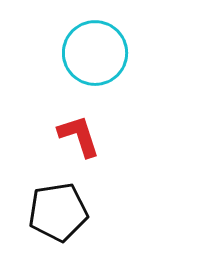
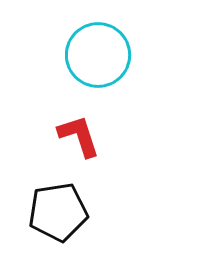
cyan circle: moved 3 px right, 2 px down
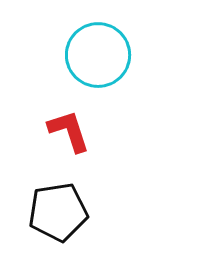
red L-shape: moved 10 px left, 5 px up
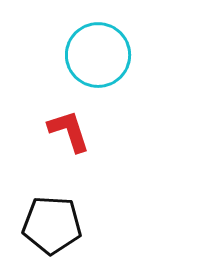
black pentagon: moved 6 px left, 13 px down; rotated 12 degrees clockwise
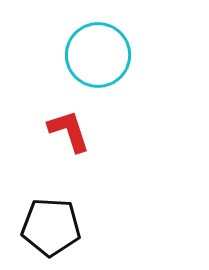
black pentagon: moved 1 px left, 2 px down
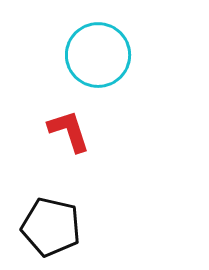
black pentagon: rotated 10 degrees clockwise
